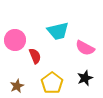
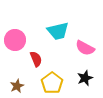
red semicircle: moved 1 px right, 3 px down
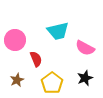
brown star: moved 6 px up
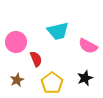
pink circle: moved 1 px right, 2 px down
pink semicircle: moved 3 px right, 2 px up
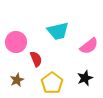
pink semicircle: moved 1 px right; rotated 66 degrees counterclockwise
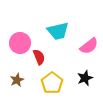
pink circle: moved 4 px right, 1 px down
red semicircle: moved 3 px right, 2 px up
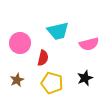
pink semicircle: moved 2 px up; rotated 24 degrees clockwise
red semicircle: moved 4 px right, 1 px down; rotated 35 degrees clockwise
yellow pentagon: rotated 20 degrees counterclockwise
